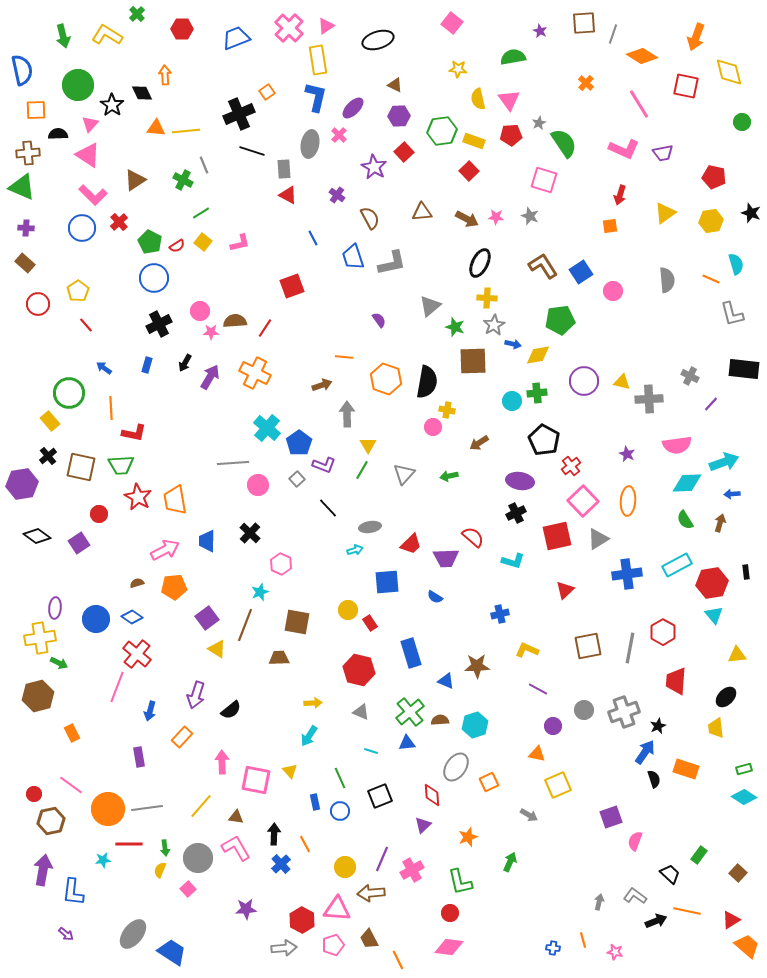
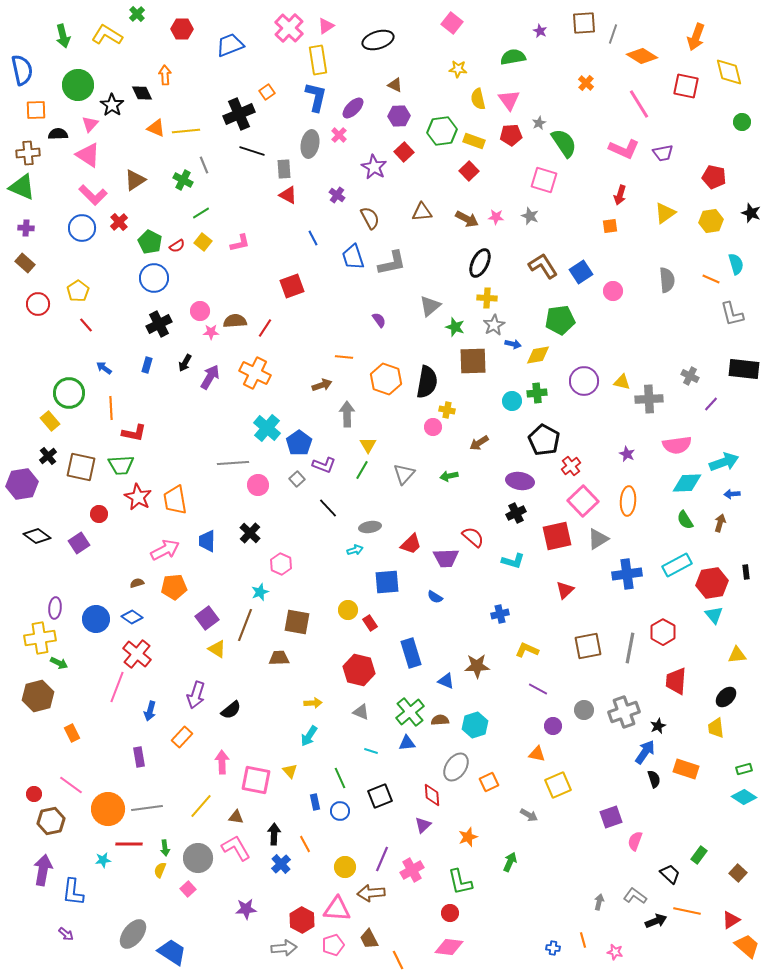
blue trapezoid at (236, 38): moved 6 px left, 7 px down
orange triangle at (156, 128): rotated 18 degrees clockwise
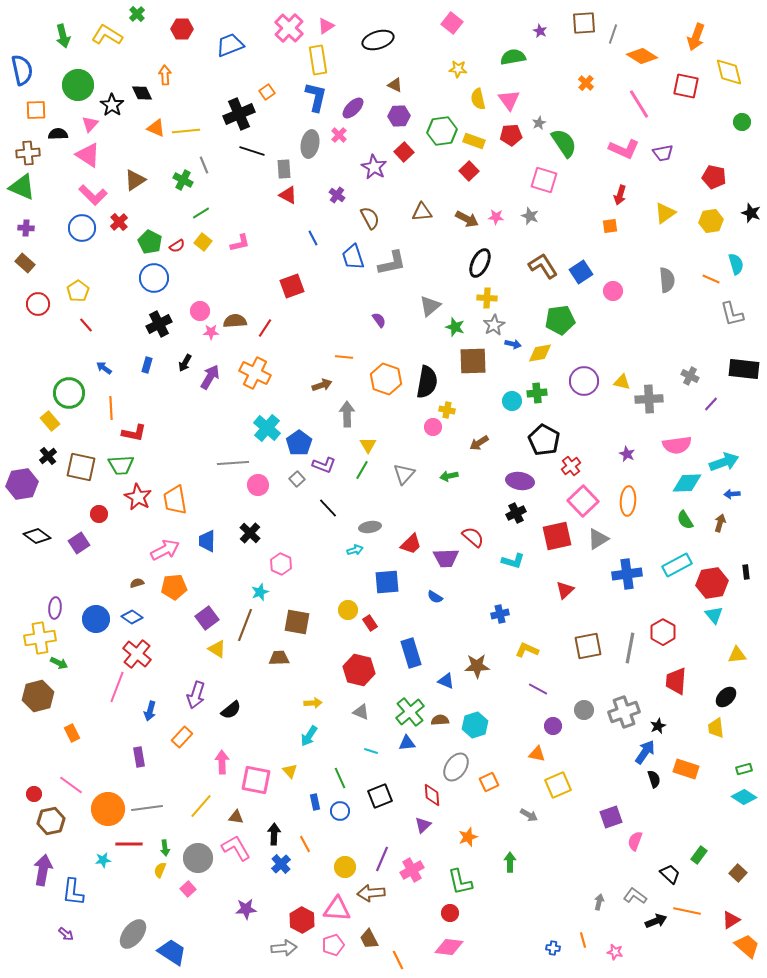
yellow diamond at (538, 355): moved 2 px right, 2 px up
green arrow at (510, 862): rotated 24 degrees counterclockwise
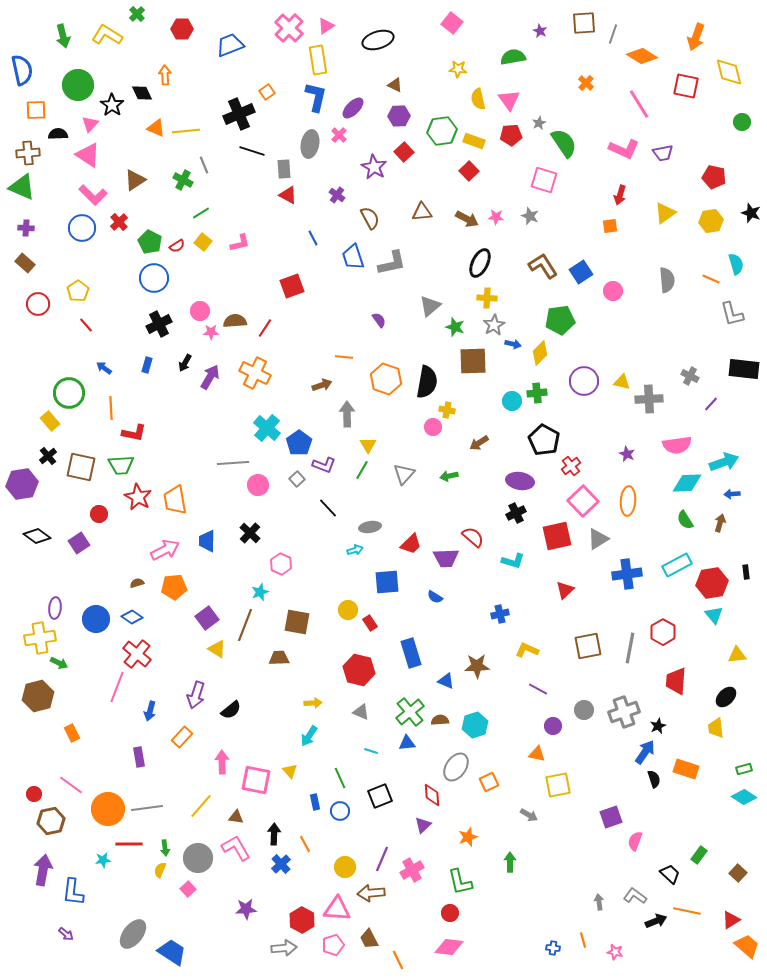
yellow diamond at (540, 353): rotated 35 degrees counterclockwise
yellow square at (558, 785): rotated 12 degrees clockwise
gray arrow at (599, 902): rotated 21 degrees counterclockwise
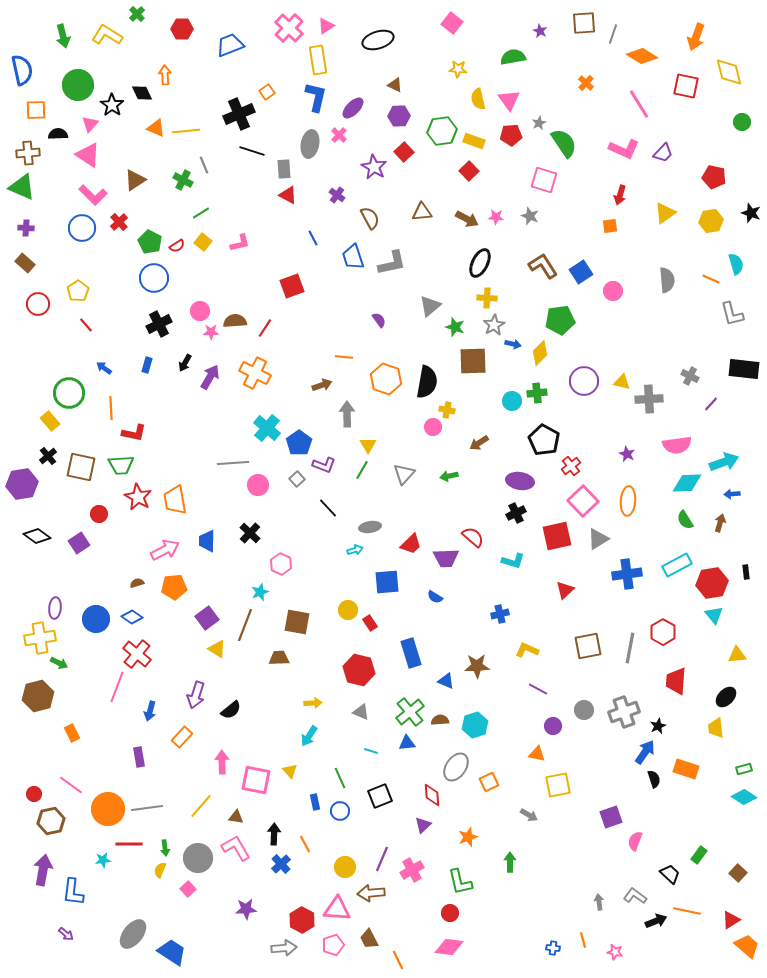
purple trapezoid at (663, 153): rotated 35 degrees counterclockwise
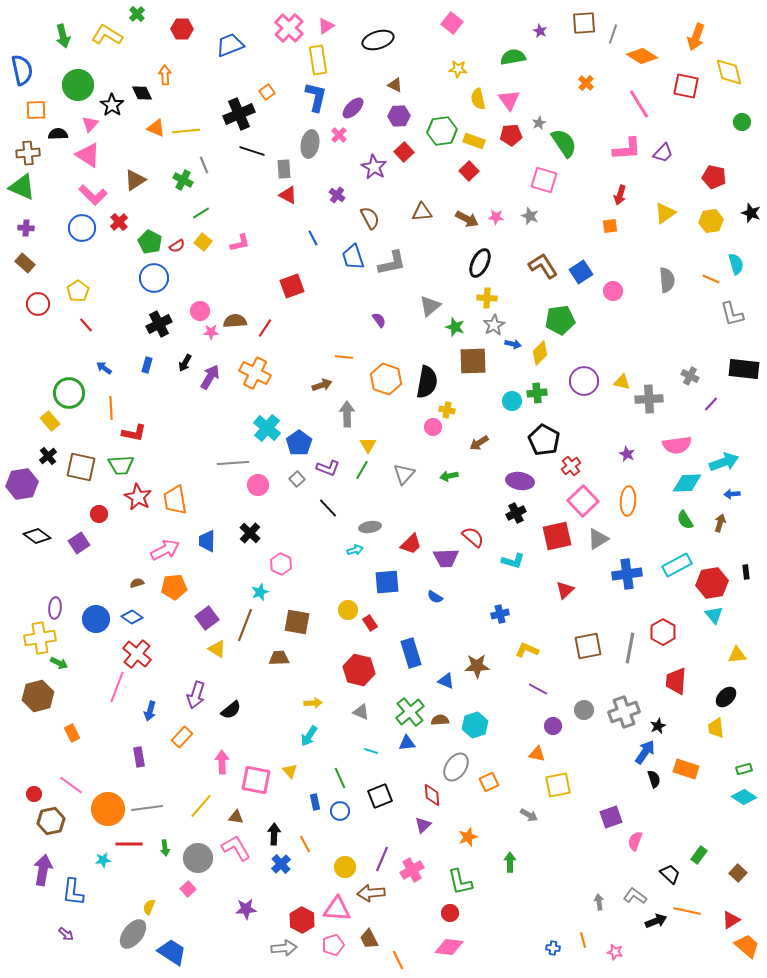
pink L-shape at (624, 149): moved 3 px right; rotated 28 degrees counterclockwise
purple L-shape at (324, 465): moved 4 px right, 3 px down
yellow semicircle at (160, 870): moved 11 px left, 37 px down
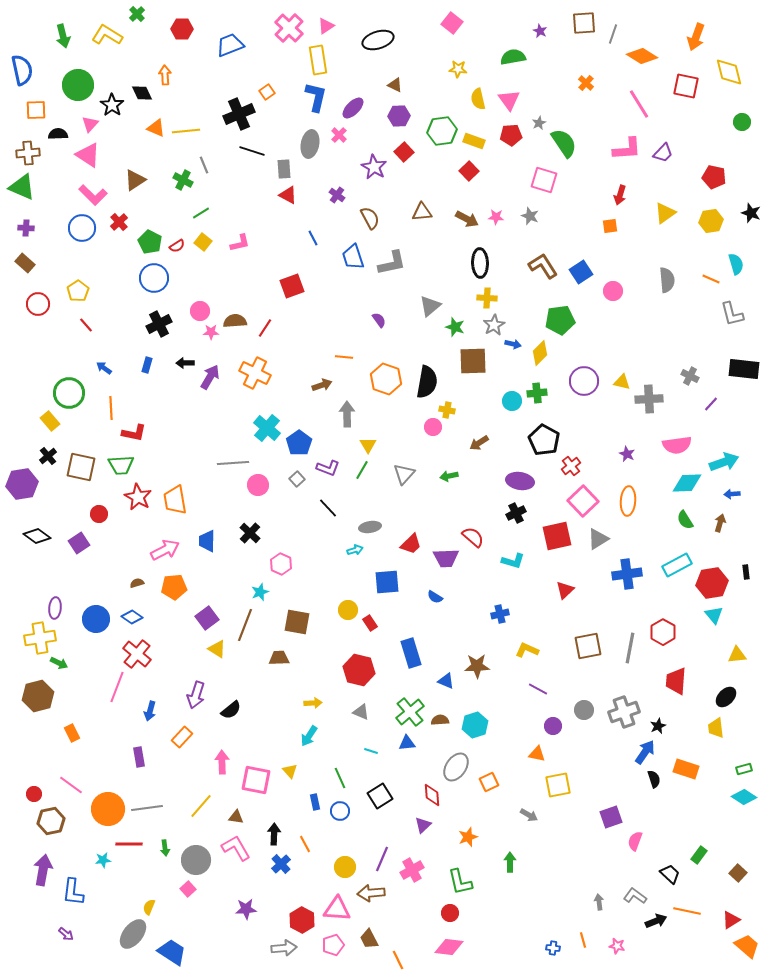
black ellipse at (480, 263): rotated 28 degrees counterclockwise
black arrow at (185, 363): rotated 60 degrees clockwise
black square at (380, 796): rotated 10 degrees counterclockwise
gray circle at (198, 858): moved 2 px left, 2 px down
pink star at (615, 952): moved 2 px right, 6 px up
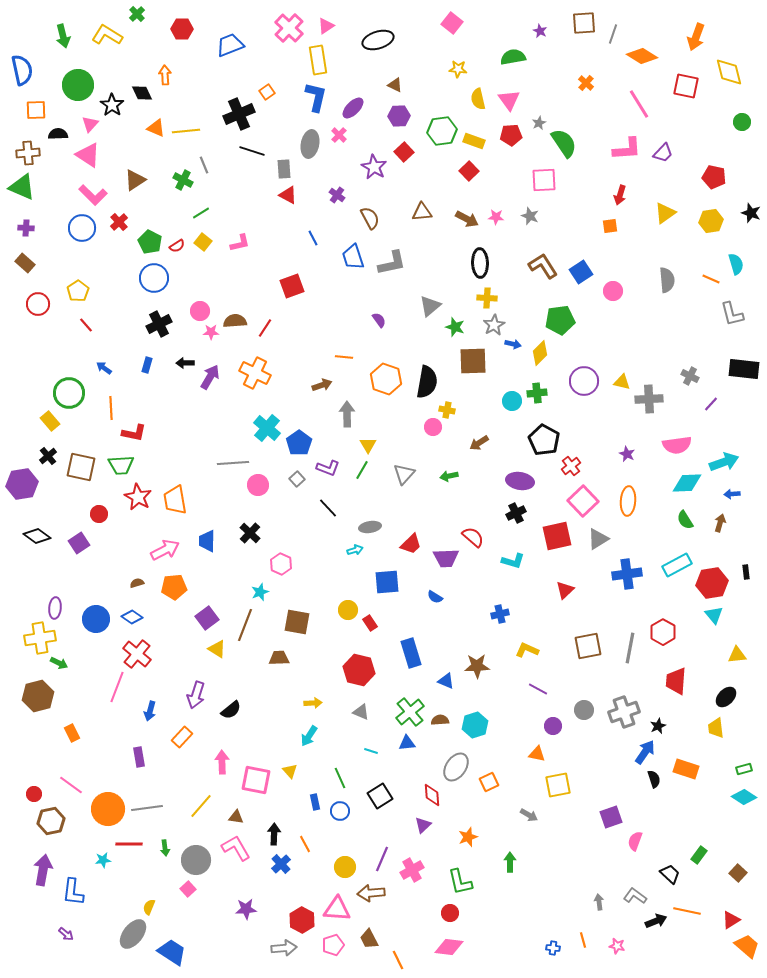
pink square at (544, 180): rotated 20 degrees counterclockwise
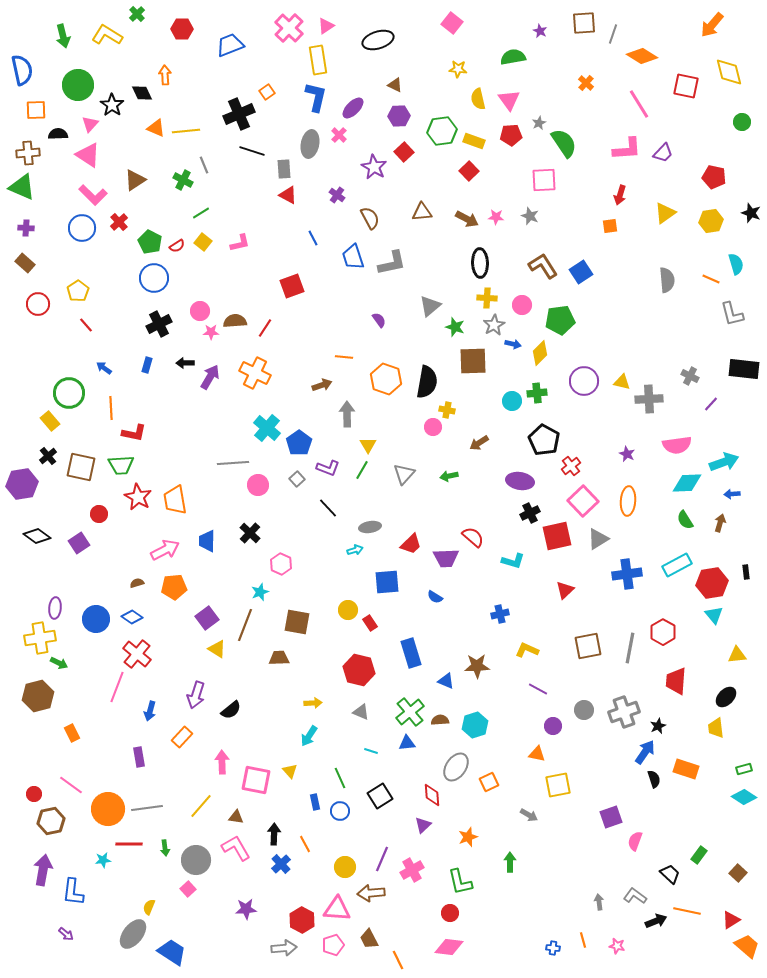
orange arrow at (696, 37): moved 16 px right, 12 px up; rotated 20 degrees clockwise
pink circle at (613, 291): moved 91 px left, 14 px down
black cross at (516, 513): moved 14 px right
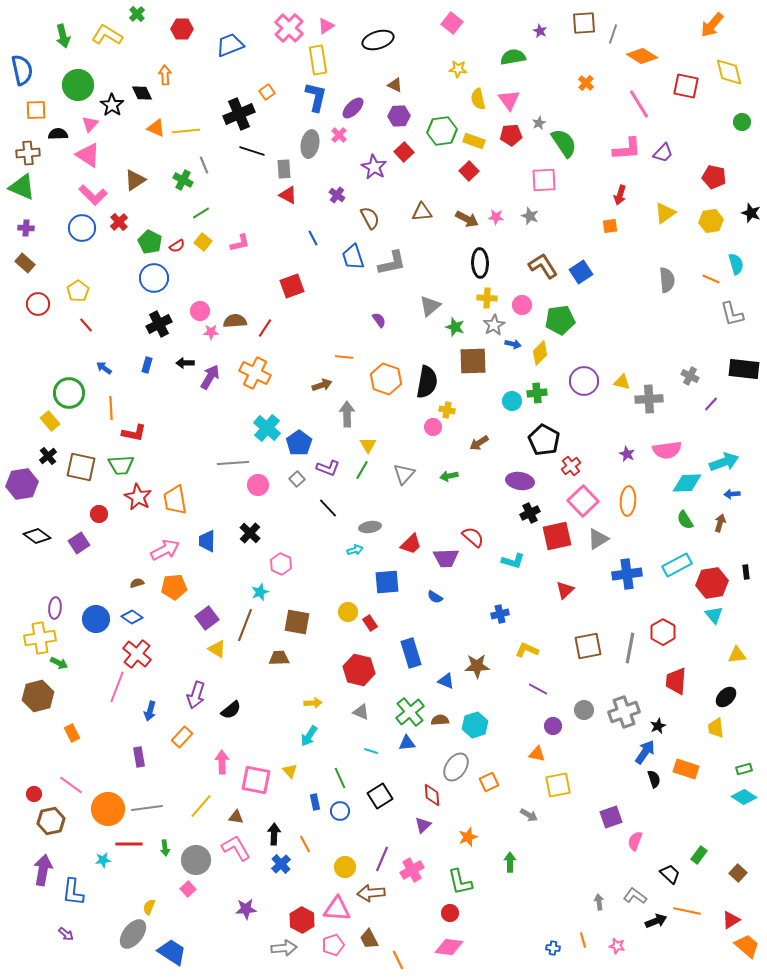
pink semicircle at (677, 445): moved 10 px left, 5 px down
yellow circle at (348, 610): moved 2 px down
